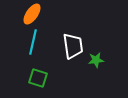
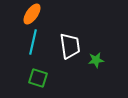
white trapezoid: moved 3 px left
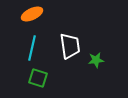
orange ellipse: rotated 30 degrees clockwise
cyan line: moved 1 px left, 6 px down
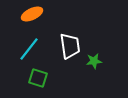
cyan line: moved 3 px left, 1 px down; rotated 25 degrees clockwise
green star: moved 2 px left, 1 px down
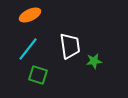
orange ellipse: moved 2 px left, 1 px down
cyan line: moved 1 px left
green square: moved 3 px up
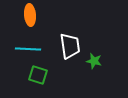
orange ellipse: rotated 70 degrees counterclockwise
cyan line: rotated 55 degrees clockwise
green star: rotated 21 degrees clockwise
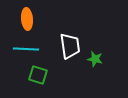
orange ellipse: moved 3 px left, 4 px down
cyan line: moved 2 px left
green star: moved 1 px right, 2 px up
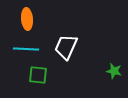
white trapezoid: moved 4 px left, 1 px down; rotated 148 degrees counterclockwise
green star: moved 19 px right, 12 px down
green square: rotated 12 degrees counterclockwise
